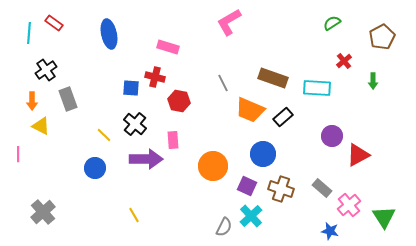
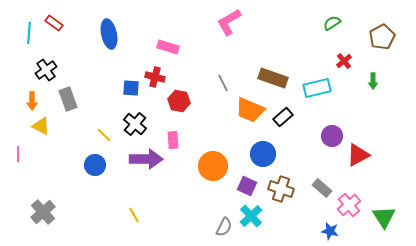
cyan rectangle at (317, 88): rotated 16 degrees counterclockwise
blue circle at (95, 168): moved 3 px up
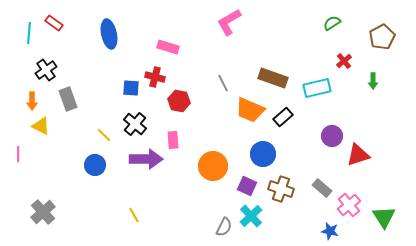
red triangle at (358, 155): rotated 10 degrees clockwise
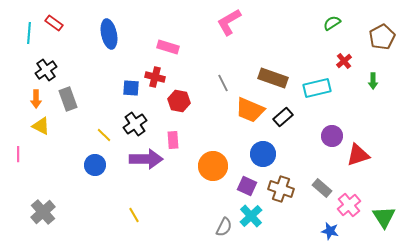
orange arrow at (32, 101): moved 4 px right, 2 px up
black cross at (135, 124): rotated 15 degrees clockwise
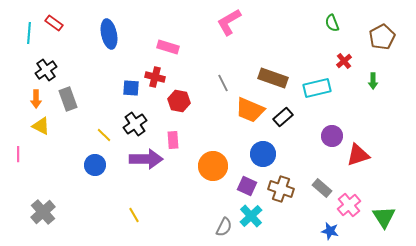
green semicircle at (332, 23): rotated 78 degrees counterclockwise
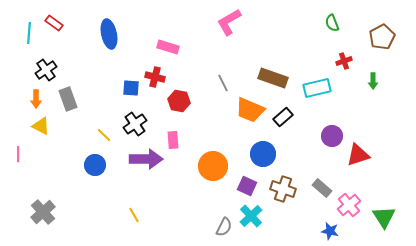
red cross at (344, 61): rotated 21 degrees clockwise
brown cross at (281, 189): moved 2 px right
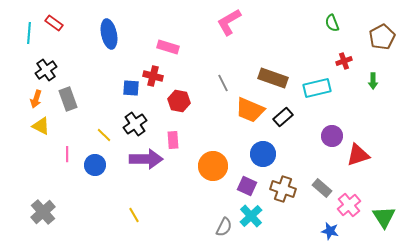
red cross at (155, 77): moved 2 px left, 1 px up
orange arrow at (36, 99): rotated 18 degrees clockwise
pink line at (18, 154): moved 49 px right
